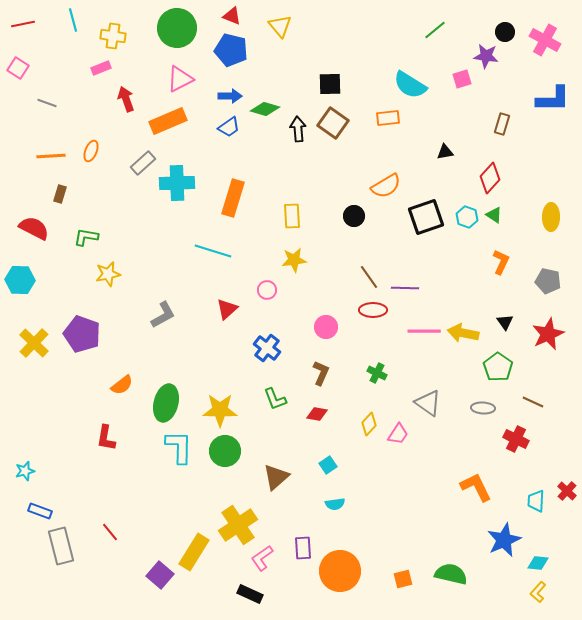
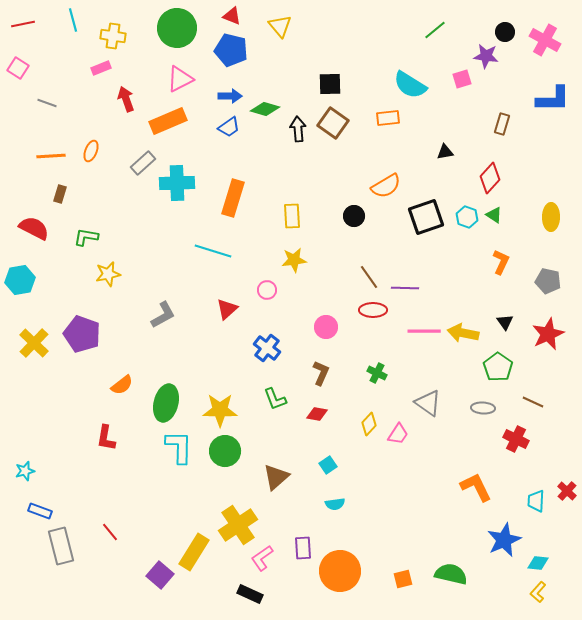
cyan hexagon at (20, 280): rotated 12 degrees counterclockwise
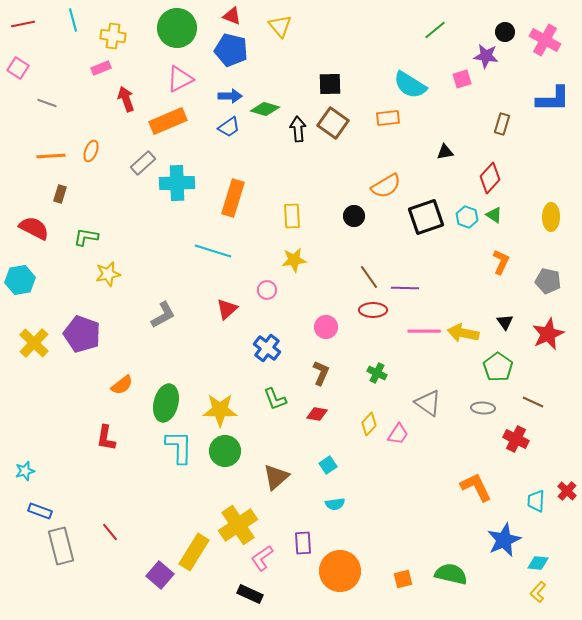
purple rectangle at (303, 548): moved 5 px up
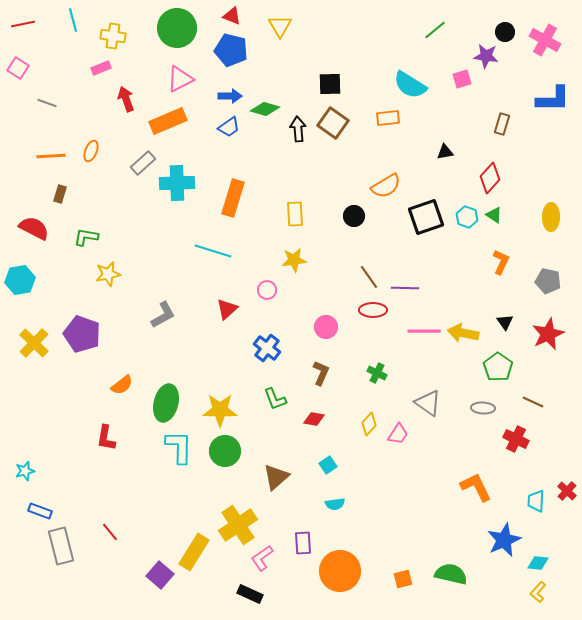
yellow triangle at (280, 26): rotated 10 degrees clockwise
yellow rectangle at (292, 216): moved 3 px right, 2 px up
red diamond at (317, 414): moved 3 px left, 5 px down
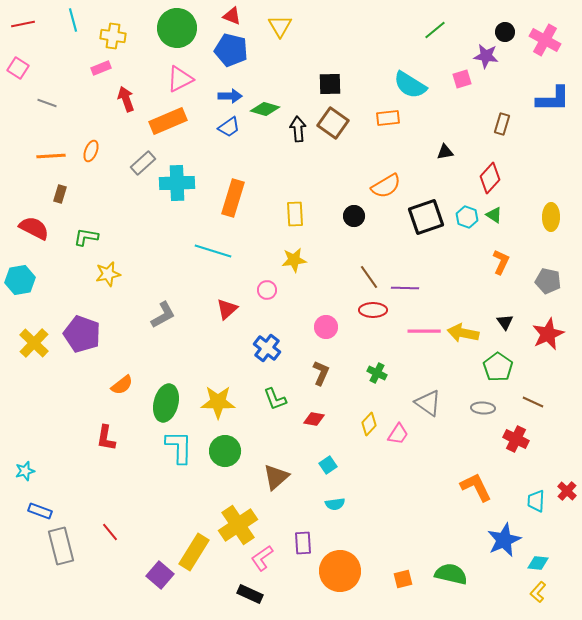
yellow star at (220, 410): moved 2 px left, 8 px up
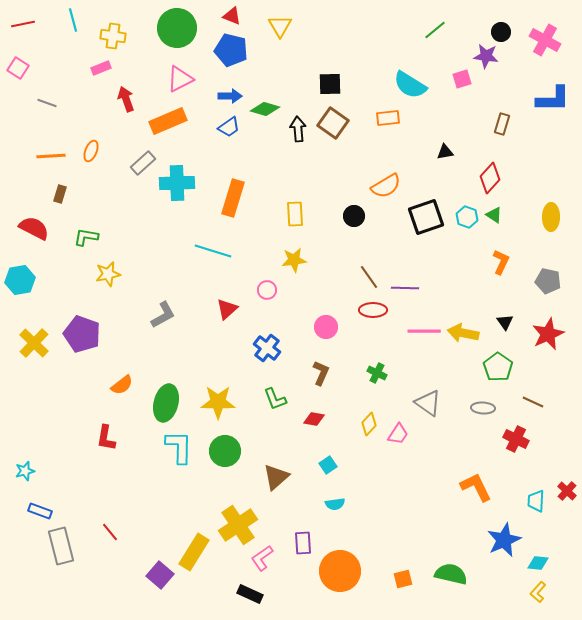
black circle at (505, 32): moved 4 px left
